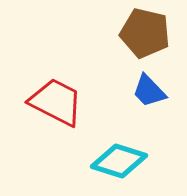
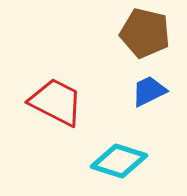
blue trapezoid: rotated 108 degrees clockwise
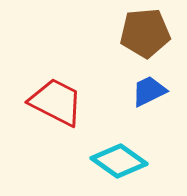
brown pentagon: rotated 18 degrees counterclockwise
cyan diamond: rotated 18 degrees clockwise
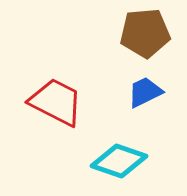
blue trapezoid: moved 4 px left, 1 px down
cyan diamond: rotated 16 degrees counterclockwise
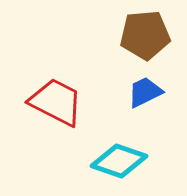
brown pentagon: moved 2 px down
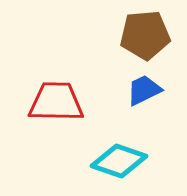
blue trapezoid: moved 1 px left, 2 px up
red trapezoid: rotated 26 degrees counterclockwise
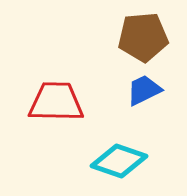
brown pentagon: moved 2 px left, 2 px down
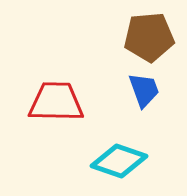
brown pentagon: moved 6 px right
blue trapezoid: rotated 96 degrees clockwise
